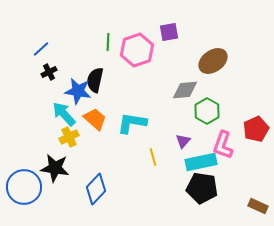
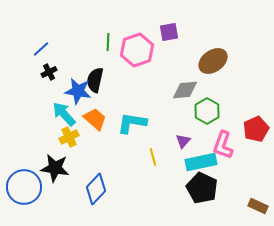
black pentagon: rotated 16 degrees clockwise
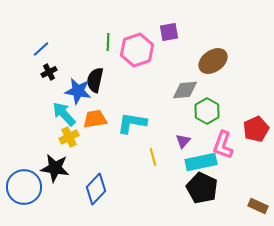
orange trapezoid: rotated 50 degrees counterclockwise
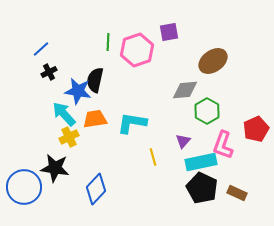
brown rectangle: moved 21 px left, 13 px up
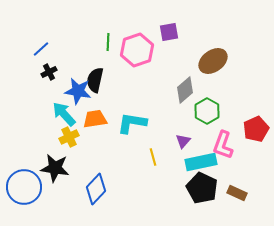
gray diamond: rotated 36 degrees counterclockwise
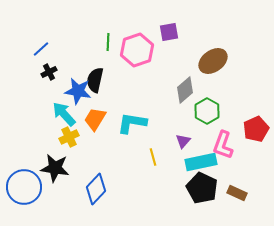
orange trapezoid: rotated 50 degrees counterclockwise
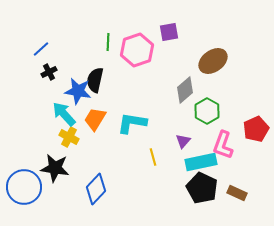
yellow cross: rotated 36 degrees counterclockwise
